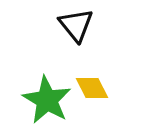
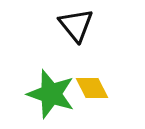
green star: moved 4 px right, 6 px up; rotated 12 degrees counterclockwise
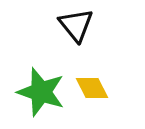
green star: moved 10 px left, 2 px up
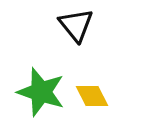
yellow diamond: moved 8 px down
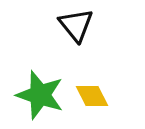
green star: moved 1 px left, 3 px down
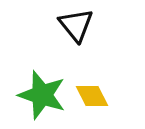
green star: moved 2 px right
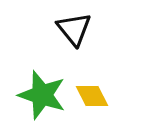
black triangle: moved 2 px left, 4 px down
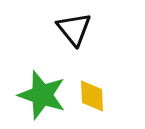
yellow diamond: rotated 24 degrees clockwise
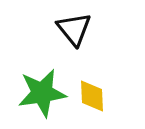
green star: moved 2 px up; rotated 27 degrees counterclockwise
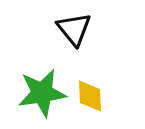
yellow diamond: moved 2 px left
